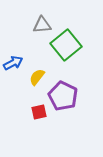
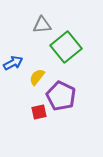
green square: moved 2 px down
purple pentagon: moved 2 px left
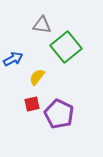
gray triangle: rotated 12 degrees clockwise
blue arrow: moved 4 px up
purple pentagon: moved 2 px left, 18 px down
red square: moved 7 px left, 8 px up
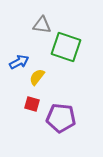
green square: rotated 32 degrees counterclockwise
blue arrow: moved 6 px right, 3 px down
red square: rotated 28 degrees clockwise
purple pentagon: moved 2 px right, 4 px down; rotated 20 degrees counterclockwise
